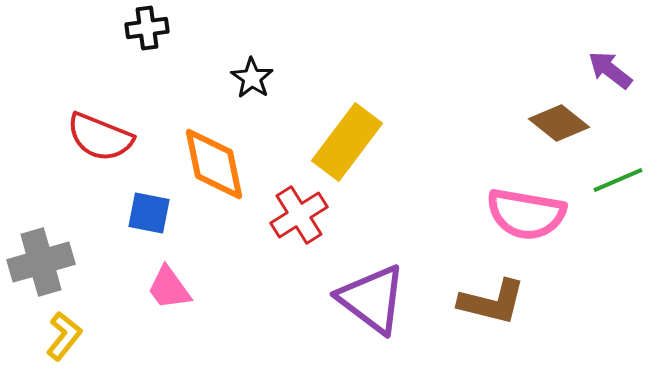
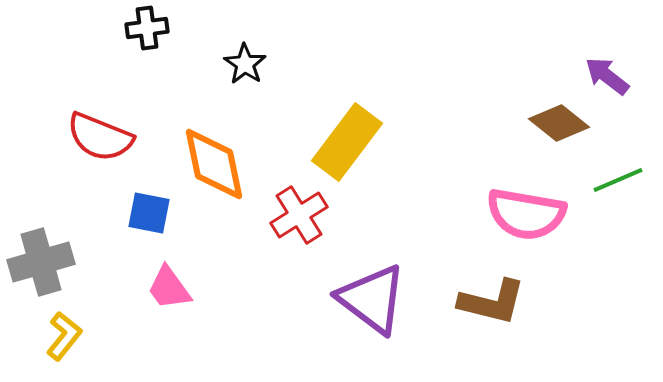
purple arrow: moved 3 px left, 6 px down
black star: moved 7 px left, 14 px up
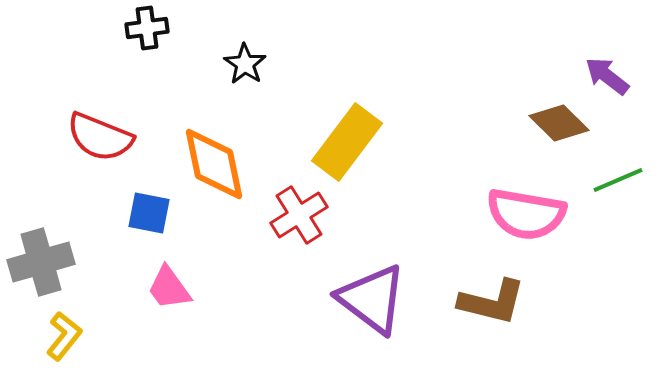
brown diamond: rotated 6 degrees clockwise
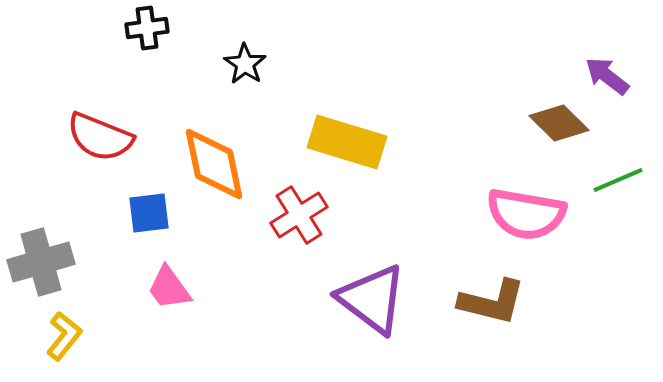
yellow rectangle: rotated 70 degrees clockwise
blue square: rotated 18 degrees counterclockwise
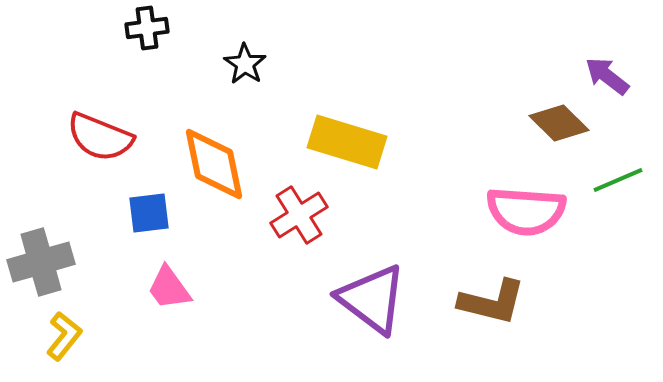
pink semicircle: moved 3 px up; rotated 6 degrees counterclockwise
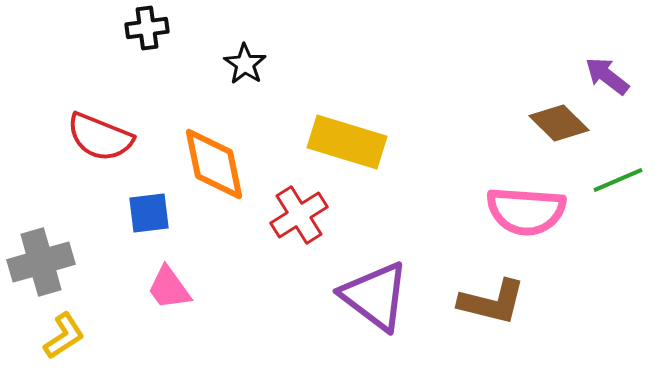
purple triangle: moved 3 px right, 3 px up
yellow L-shape: rotated 18 degrees clockwise
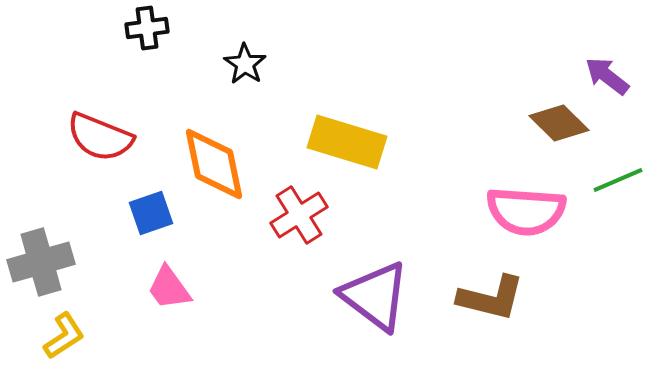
blue square: moved 2 px right; rotated 12 degrees counterclockwise
brown L-shape: moved 1 px left, 4 px up
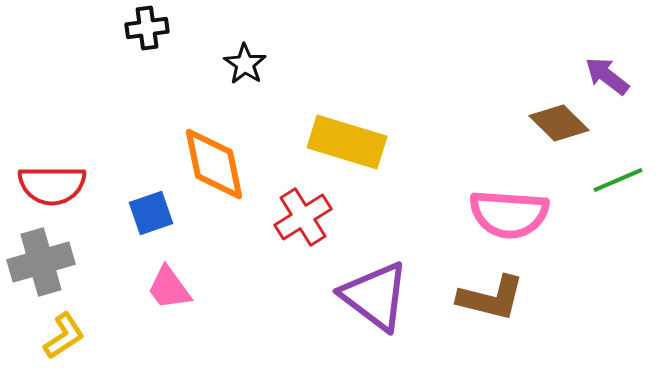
red semicircle: moved 48 px left, 48 px down; rotated 22 degrees counterclockwise
pink semicircle: moved 17 px left, 3 px down
red cross: moved 4 px right, 2 px down
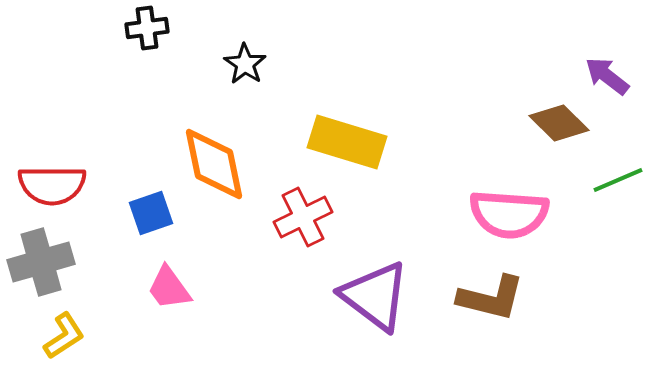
red cross: rotated 6 degrees clockwise
